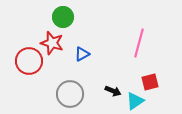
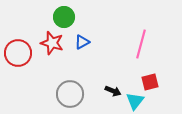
green circle: moved 1 px right
pink line: moved 2 px right, 1 px down
blue triangle: moved 12 px up
red circle: moved 11 px left, 8 px up
cyan triangle: rotated 18 degrees counterclockwise
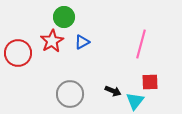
red star: moved 2 px up; rotated 25 degrees clockwise
red square: rotated 12 degrees clockwise
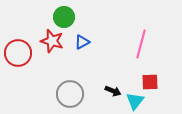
red star: rotated 25 degrees counterclockwise
